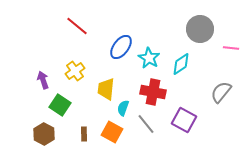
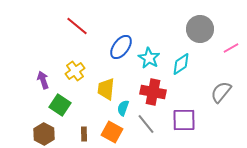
pink line: rotated 35 degrees counterclockwise
purple square: rotated 30 degrees counterclockwise
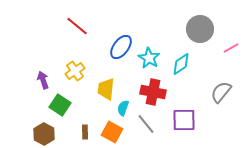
brown rectangle: moved 1 px right, 2 px up
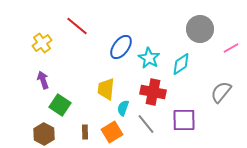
yellow cross: moved 33 px left, 28 px up
orange square: rotated 30 degrees clockwise
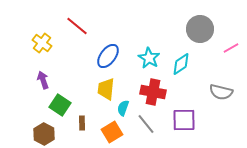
yellow cross: rotated 18 degrees counterclockwise
blue ellipse: moved 13 px left, 9 px down
gray semicircle: rotated 115 degrees counterclockwise
brown rectangle: moved 3 px left, 9 px up
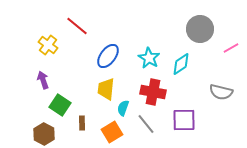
yellow cross: moved 6 px right, 2 px down
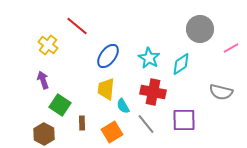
cyan semicircle: moved 2 px up; rotated 49 degrees counterclockwise
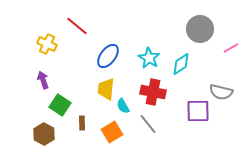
yellow cross: moved 1 px left, 1 px up; rotated 12 degrees counterclockwise
purple square: moved 14 px right, 9 px up
gray line: moved 2 px right
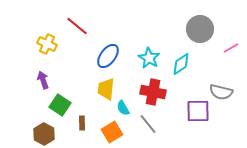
cyan semicircle: moved 2 px down
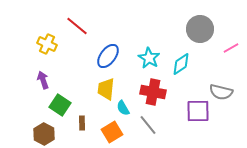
gray line: moved 1 px down
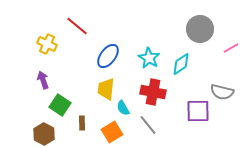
gray semicircle: moved 1 px right
